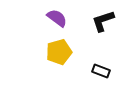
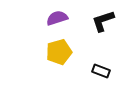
purple semicircle: rotated 55 degrees counterclockwise
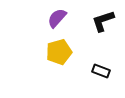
purple semicircle: rotated 30 degrees counterclockwise
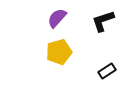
black rectangle: moved 6 px right; rotated 54 degrees counterclockwise
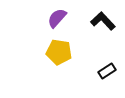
black L-shape: rotated 65 degrees clockwise
yellow pentagon: rotated 25 degrees clockwise
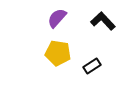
yellow pentagon: moved 1 px left, 1 px down
black rectangle: moved 15 px left, 5 px up
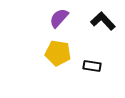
purple semicircle: moved 2 px right
black rectangle: rotated 42 degrees clockwise
